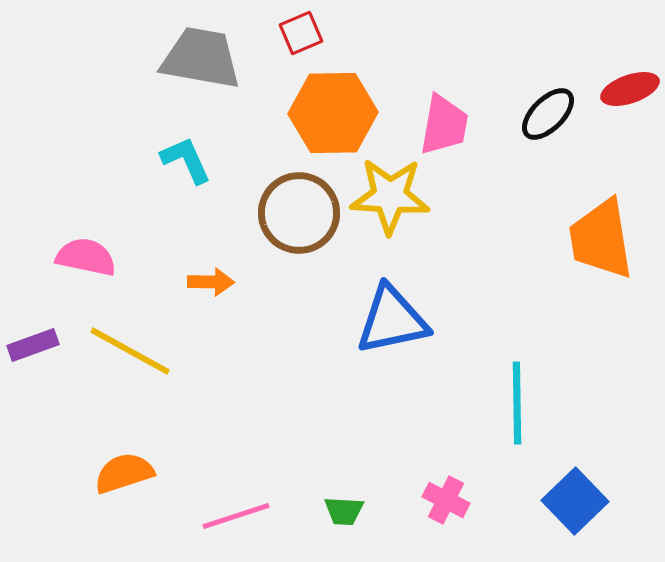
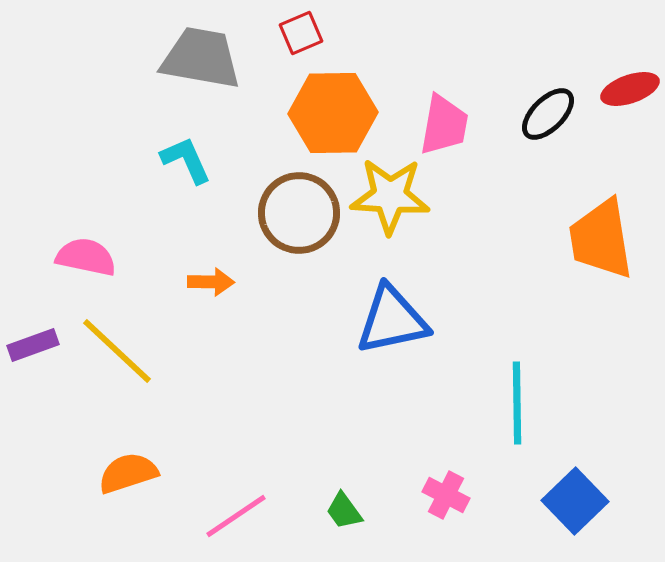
yellow line: moved 13 px left; rotated 14 degrees clockwise
orange semicircle: moved 4 px right
pink cross: moved 5 px up
green trapezoid: rotated 51 degrees clockwise
pink line: rotated 16 degrees counterclockwise
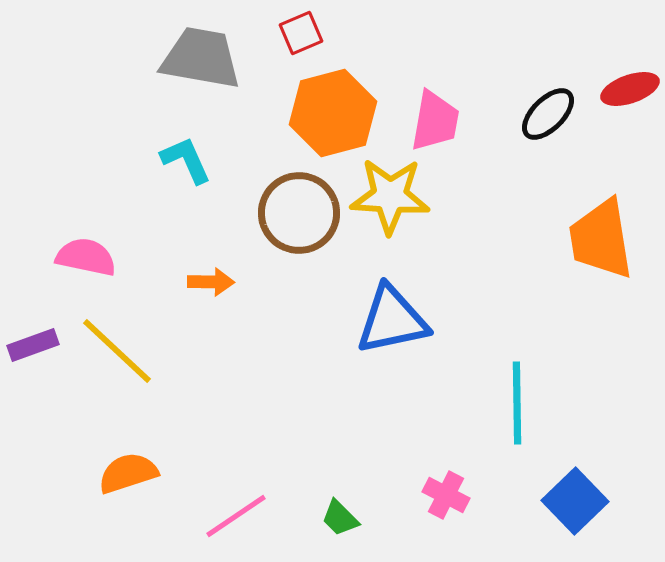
orange hexagon: rotated 14 degrees counterclockwise
pink trapezoid: moved 9 px left, 4 px up
green trapezoid: moved 4 px left, 7 px down; rotated 9 degrees counterclockwise
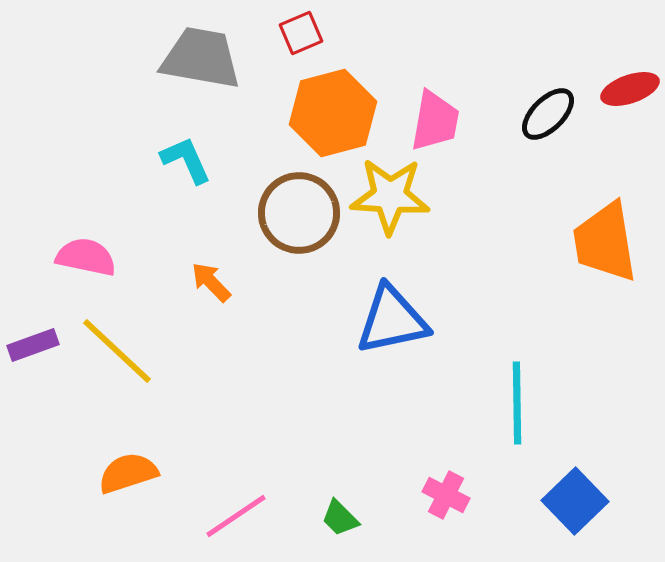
orange trapezoid: moved 4 px right, 3 px down
orange arrow: rotated 135 degrees counterclockwise
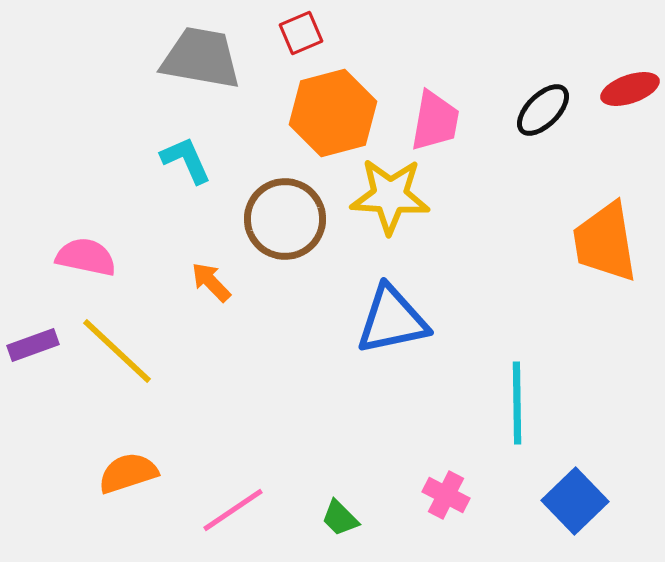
black ellipse: moved 5 px left, 4 px up
brown circle: moved 14 px left, 6 px down
pink line: moved 3 px left, 6 px up
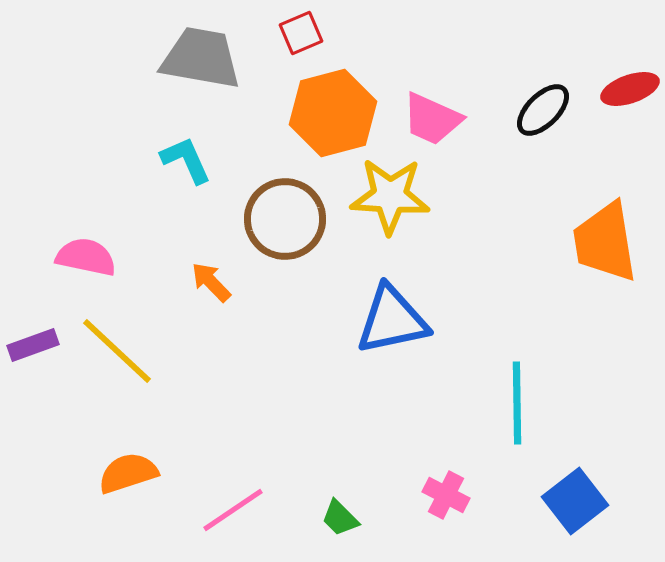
pink trapezoid: moved 3 px left, 2 px up; rotated 104 degrees clockwise
blue square: rotated 6 degrees clockwise
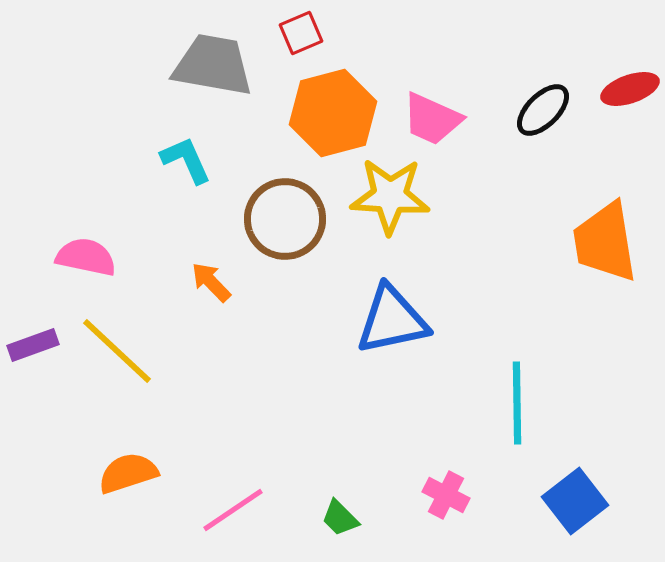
gray trapezoid: moved 12 px right, 7 px down
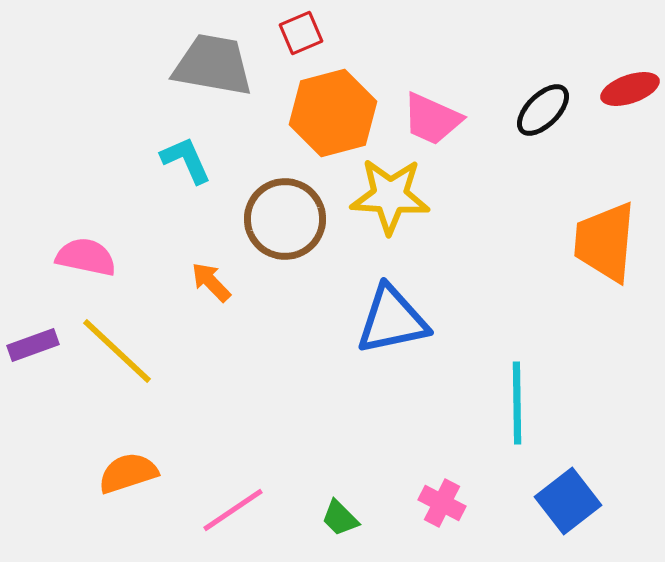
orange trapezoid: rotated 14 degrees clockwise
pink cross: moved 4 px left, 8 px down
blue square: moved 7 px left
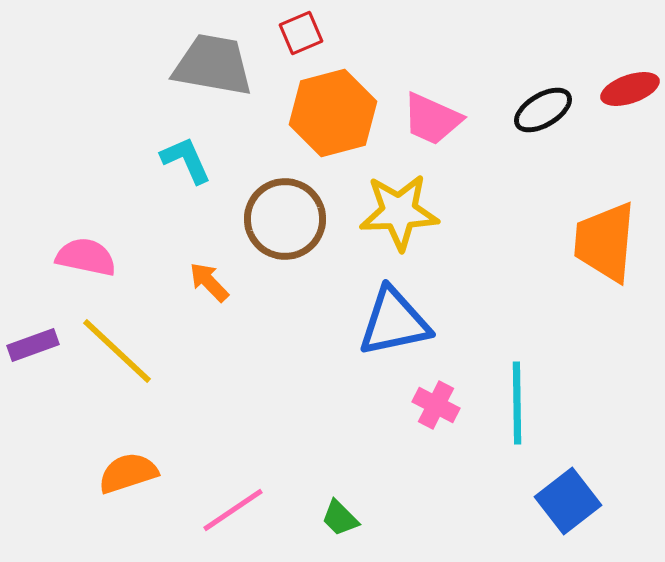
black ellipse: rotated 14 degrees clockwise
yellow star: moved 9 px right, 16 px down; rotated 6 degrees counterclockwise
orange arrow: moved 2 px left
blue triangle: moved 2 px right, 2 px down
pink cross: moved 6 px left, 98 px up
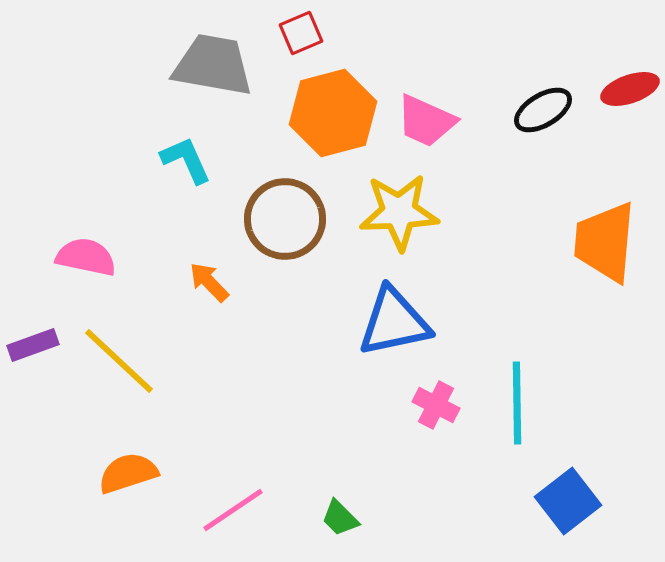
pink trapezoid: moved 6 px left, 2 px down
yellow line: moved 2 px right, 10 px down
